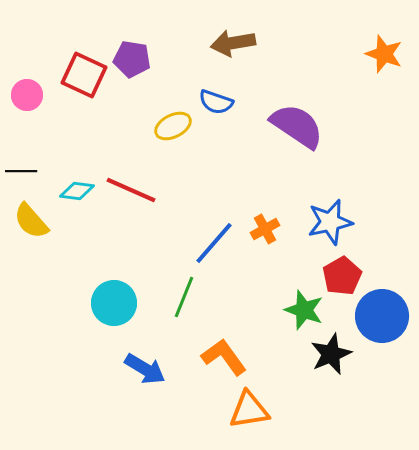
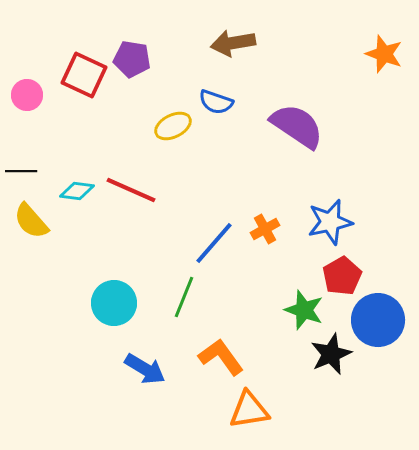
blue circle: moved 4 px left, 4 px down
orange L-shape: moved 3 px left
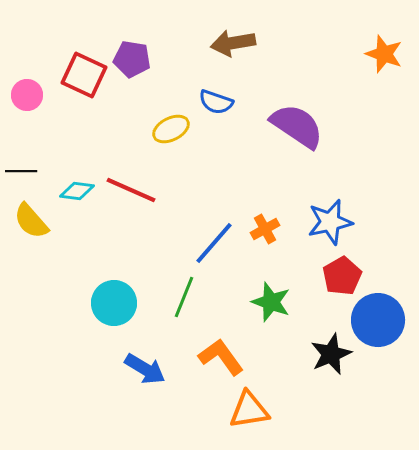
yellow ellipse: moved 2 px left, 3 px down
green star: moved 33 px left, 8 px up
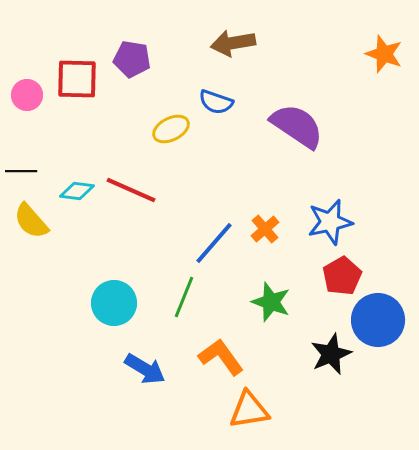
red square: moved 7 px left, 4 px down; rotated 24 degrees counterclockwise
orange cross: rotated 12 degrees counterclockwise
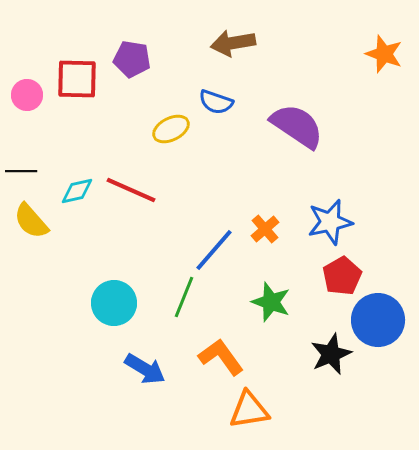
cyan diamond: rotated 20 degrees counterclockwise
blue line: moved 7 px down
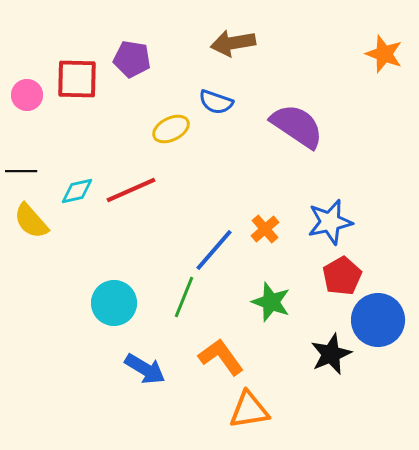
red line: rotated 48 degrees counterclockwise
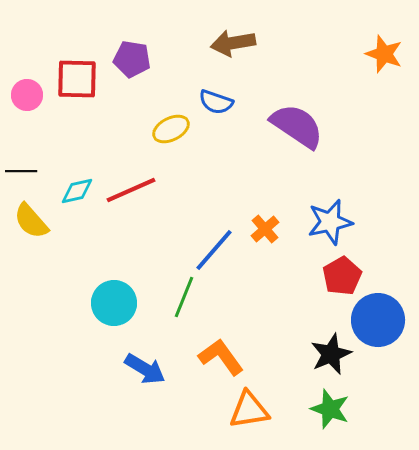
green star: moved 59 px right, 107 px down
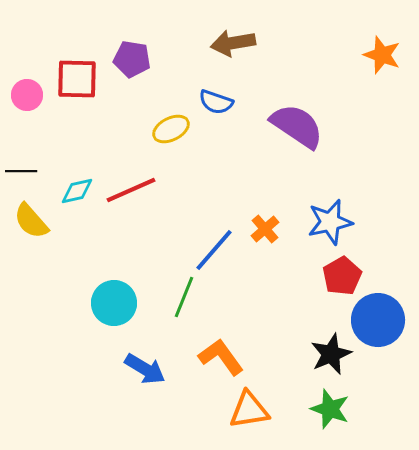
orange star: moved 2 px left, 1 px down
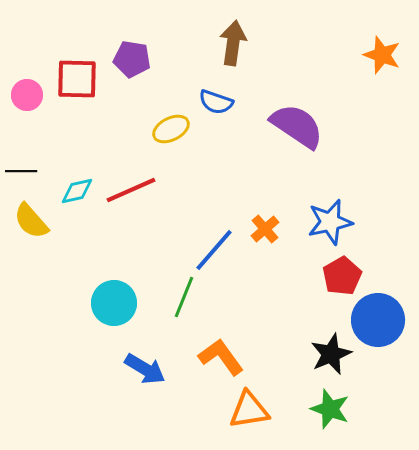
brown arrow: rotated 108 degrees clockwise
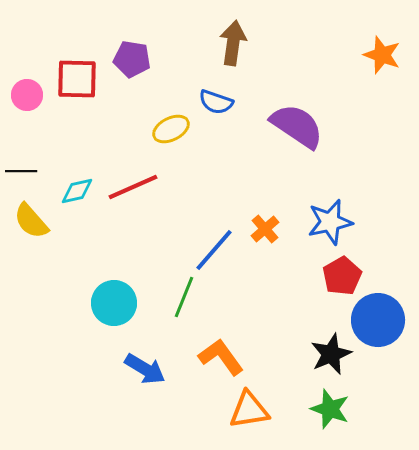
red line: moved 2 px right, 3 px up
